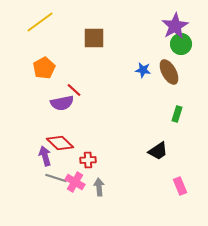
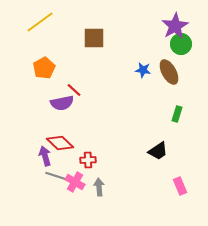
gray line: moved 2 px up
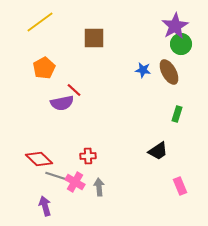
red diamond: moved 21 px left, 16 px down
purple arrow: moved 50 px down
red cross: moved 4 px up
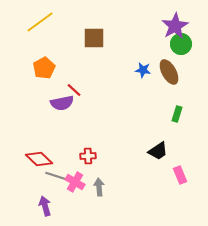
pink rectangle: moved 11 px up
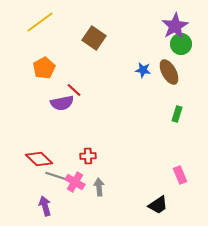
brown square: rotated 35 degrees clockwise
black trapezoid: moved 54 px down
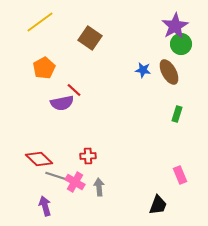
brown square: moved 4 px left
black trapezoid: rotated 35 degrees counterclockwise
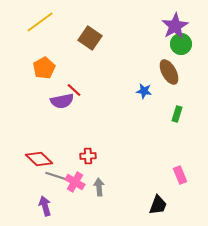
blue star: moved 1 px right, 21 px down
purple semicircle: moved 2 px up
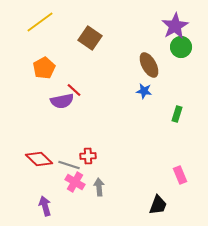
green circle: moved 3 px down
brown ellipse: moved 20 px left, 7 px up
gray line: moved 13 px right, 11 px up
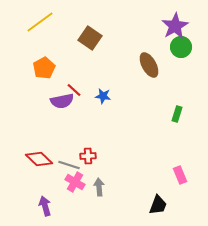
blue star: moved 41 px left, 5 px down
